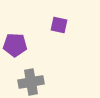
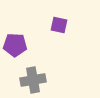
gray cross: moved 2 px right, 2 px up
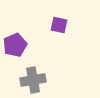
purple pentagon: rotated 25 degrees counterclockwise
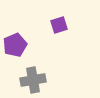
purple square: rotated 30 degrees counterclockwise
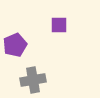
purple square: rotated 18 degrees clockwise
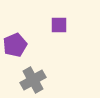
gray cross: rotated 20 degrees counterclockwise
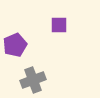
gray cross: rotated 10 degrees clockwise
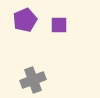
purple pentagon: moved 10 px right, 25 px up
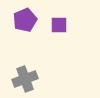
gray cross: moved 8 px left, 1 px up
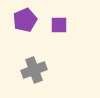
gray cross: moved 9 px right, 9 px up
